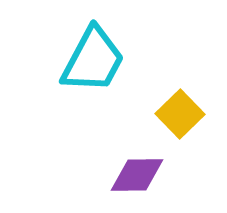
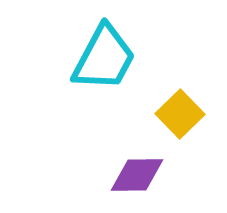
cyan trapezoid: moved 11 px right, 2 px up
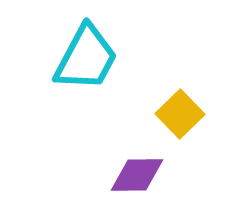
cyan trapezoid: moved 18 px left
